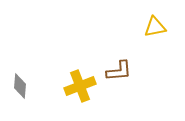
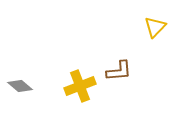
yellow triangle: rotated 35 degrees counterclockwise
gray diamond: rotated 55 degrees counterclockwise
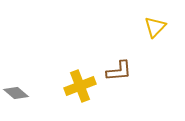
gray diamond: moved 4 px left, 7 px down
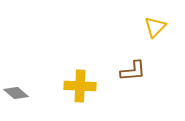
brown L-shape: moved 14 px right
yellow cross: rotated 24 degrees clockwise
